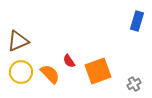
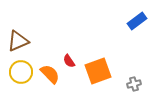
blue rectangle: rotated 36 degrees clockwise
gray cross: rotated 16 degrees clockwise
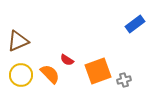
blue rectangle: moved 2 px left, 3 px down
red semicircle: moved 2 px left, 1 px up; rotated 24 degrees counterclockwise
yellow circle: moved 3 px down
gray cross: moved 10 px left, 4 px up
